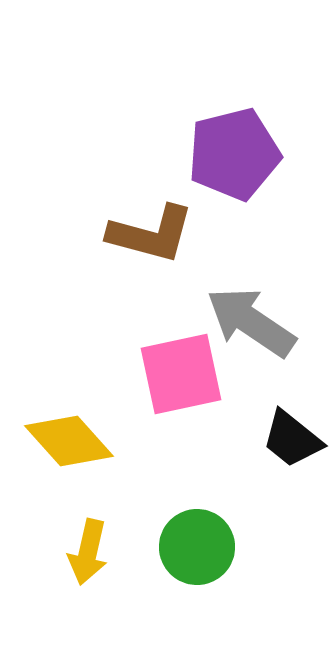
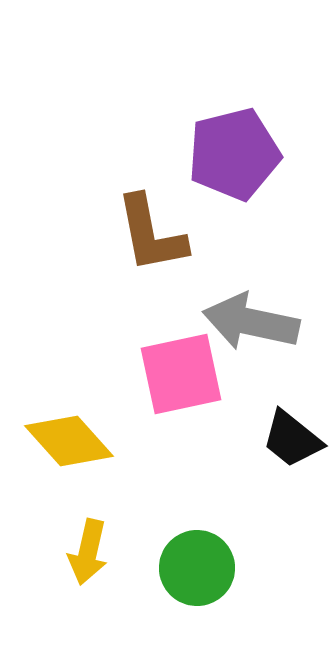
brown L-shape: rotated 64 degrees clockwise
gray arrow: rotated 22 degrees counterclockwise
green circle: moved 21 px down
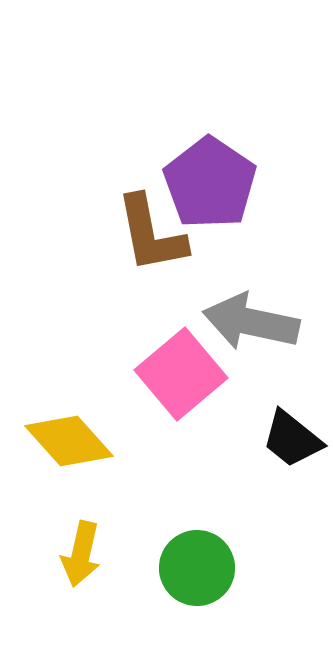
purple pentagon: moved 24 px left, 29 px down; rotated 24 degrees counterclockwise
pink square: rotated 28 degrees counterclockwise
yellow arrow: moved 7 px left, 2 px down
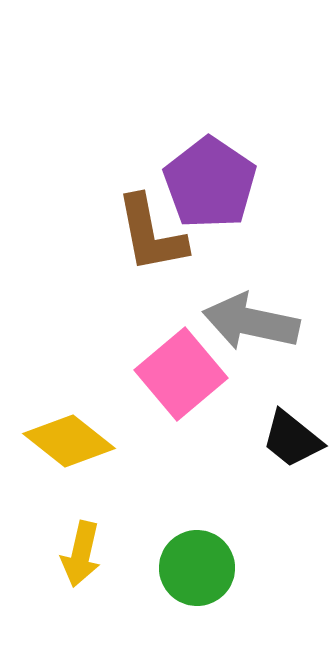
yellow diamond: rotated 10 degrees counterclockwise
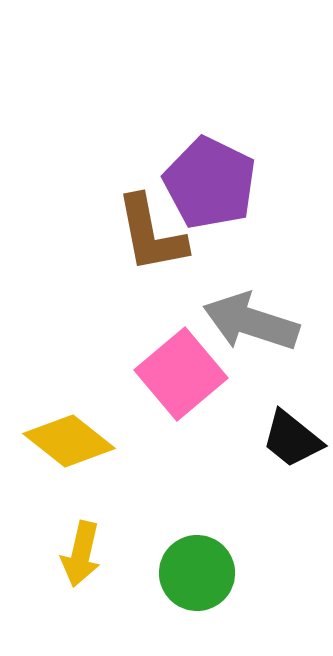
purple pentagon: rotated 8 degrees counterclockwise
gray arrow: rotated 6 degrees clockwise
green circle: moved 5 px down
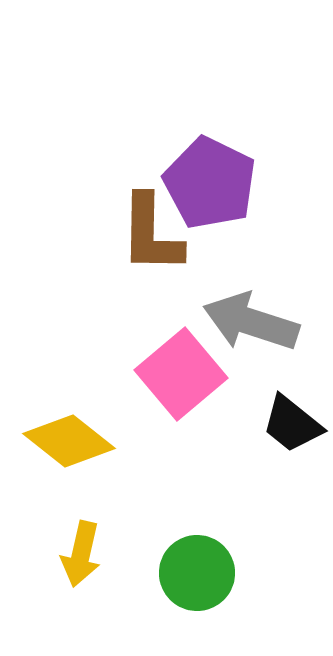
brown L-shape: rotated 12 degrees clockwise
black trapezoid: moved 15 px up
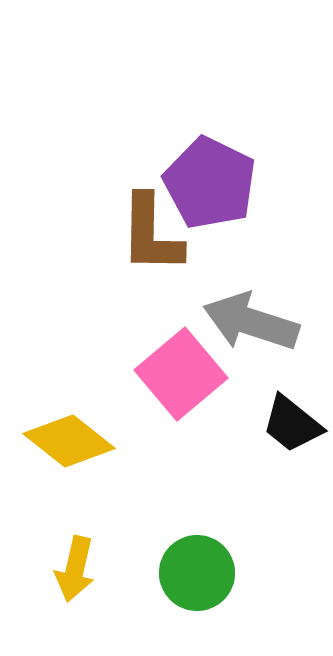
yellow arrow: moved 6 px left, 15 px down
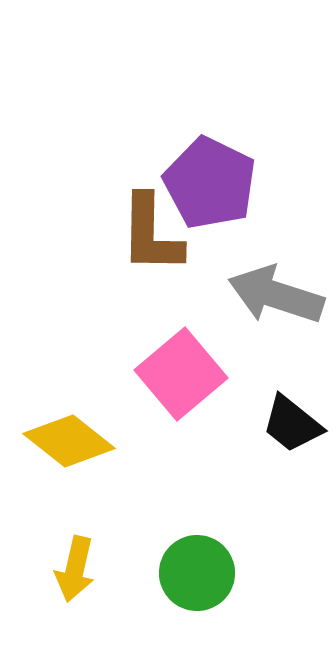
gray arrow: moved 25 px right, 27 px up
